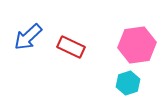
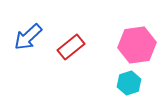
red rectangle: rotated 64 degrees counterclockwise
cyan hexagon: moved 1 px right
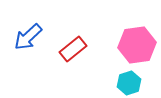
red rectangle: moved 2 px right, 2 px down
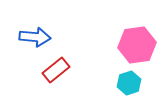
blue arrow: moved 7 px right; rotated 132 degrees counterclockwise
red rectangle: moved 17 px left, 21 px down
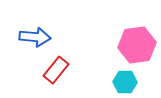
red rectangle: rotated 12 degrees counterclockwise
cyan hexagon: moved 4 px left, 1 px up; rotated 20 degrees clockwise
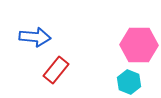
pink hexagon: moved 2 px right; rotated 9 degrees clockwise
cyan hexagon: moved 4 px right; rotated 20 degrees clockwise
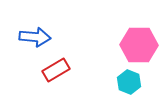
red rectangle: rotated 20 degrees clockwise
